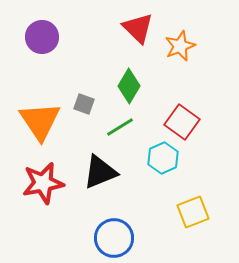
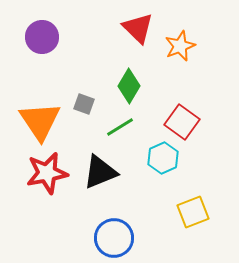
red star: moved 4 px right, 10 px up
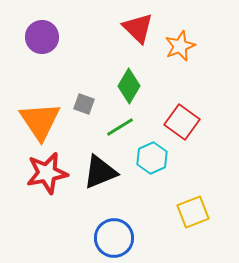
cyan hexagon: moved 11 px left
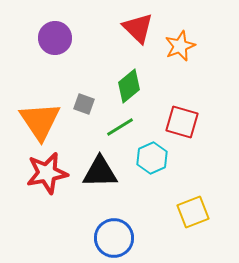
purple circle: moved 13 px right, 1 px down
green diamond: rotated 20 degrees clockwise
red square: rotated 20 degrees counterclockwise
black triangle: rotated 21 degrees clockwise
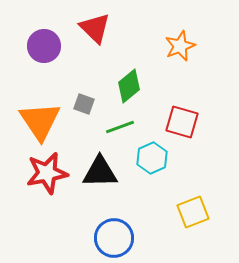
red triangle: moved 43 px left
purple circle: moved 11 px left, 8 px down
green line: rotated 12 degrees clockwise
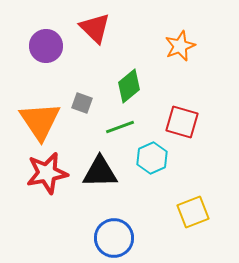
purple circle: moved 2 px right
gray square: moved 2 px left, 1 px up
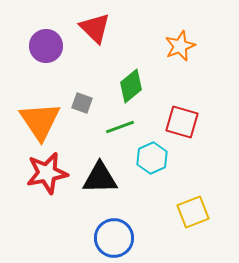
green diamond: moved 2 px right
black triangle: moved 6 px down
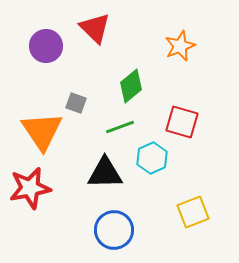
gray square: moved 6 px left
orange triangle: moved 2 px right, 10 px down
red star: moved 17 px left, 15 px down
black triangle: moved 5 px right, 5 px up
blue circle: moved 8 px up
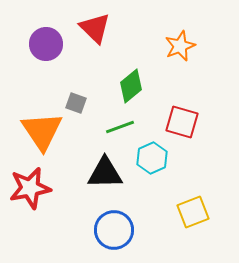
purple circle: moved 2 px up
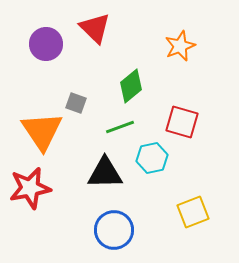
cyan hexagon: rotated 12 degrees clockwise
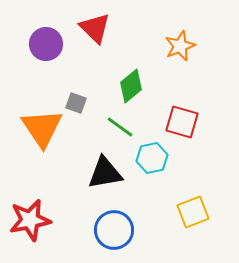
green line: rotated 56 degrees clockwise
orange triangle: moved 3 px up
black triangle: rotated 9 degrees counterclockwise
red star: moved 32 px down
